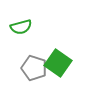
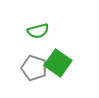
green semicircle: moved 17 px right, 4 px down
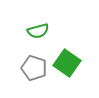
green square: moved 9 px right
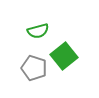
green square: moved 3 px left, 7 px up; rotated 16 degrees clockwise
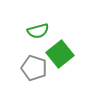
green square: moved 4 px left, 2 px up
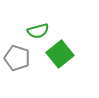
gray pentagon: moved 17 px left, 10 px up
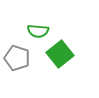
green semicircle: rotated 20 degrees clockwise
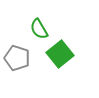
green semicircle: moved 1 px right, 2 px up; rotated 55 degrees clockwise
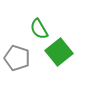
green square: moved 1 px left, 2 px up
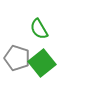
green square: moved 17 px left, 11 px down
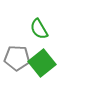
gray pentagon: rotated 15 degrees counterclockwise
